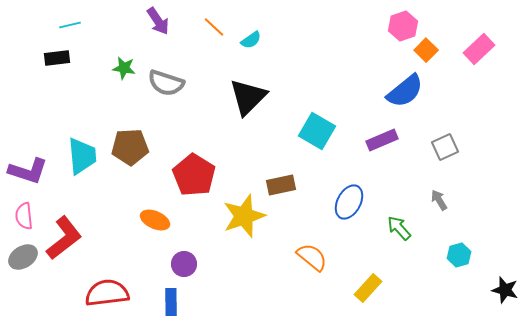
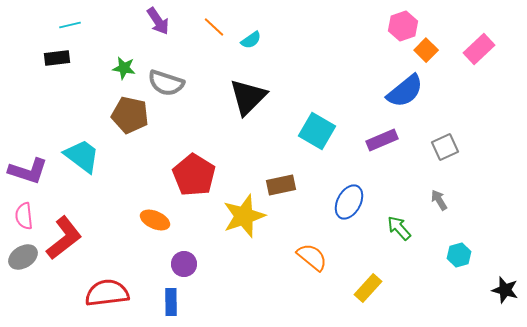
brown pentagon: moved 32 px up; rotated 15 degrees clockwise
cyan trapezoid: rotated 48 degrees counterclockwise
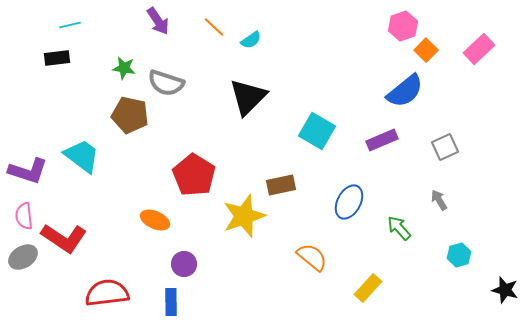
red L-shape: rotated 72 degrees clockwise
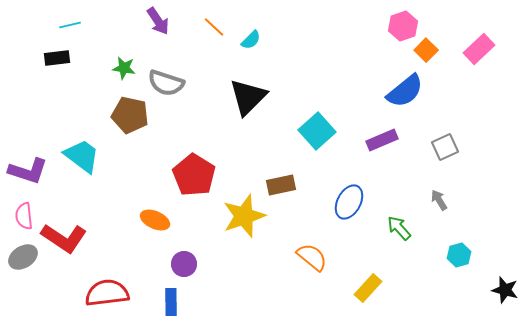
cyan semicircle: rotated 10 degrees counterclockwise
cyan square: rotated 18 degrees clockwise
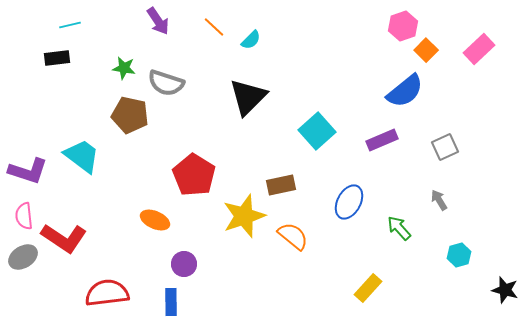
orange semicircle: moved 19 px left, 21 px up
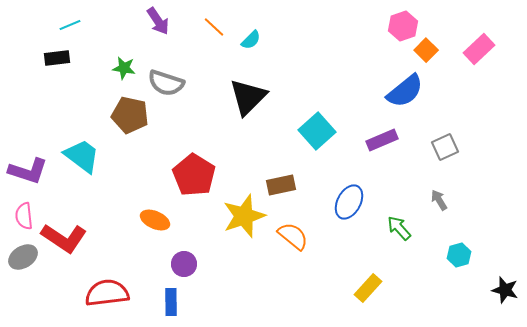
cyan line: rotated 10 degrees counterclockwise
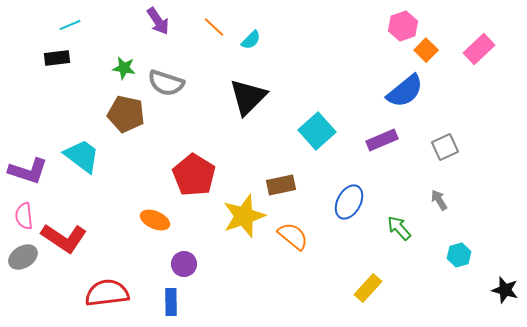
brown pentagon: moved 4 px left, 1 px up
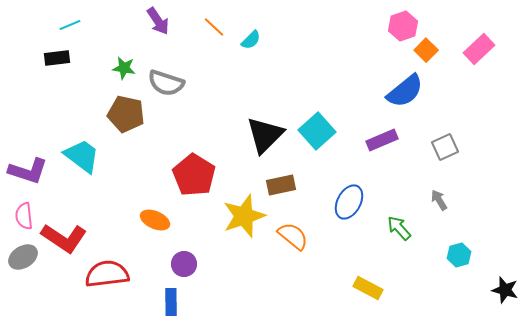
black triangle: moved 17 px right, 38 px down
yellow rectangle: rotated 76 degrees clockwise
red semicircle: moved 19 px up
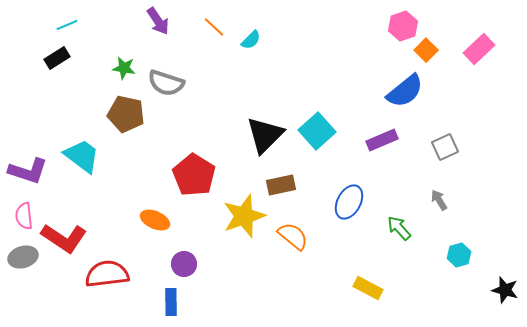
cyan line: moved 3 px left
black rectangle: rotated 25 degrees counterclockwise
gray ellipse: rotated 16 degrees clockwise
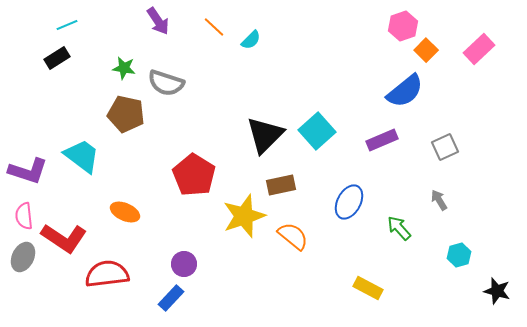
orange ellipse: moved 30 px left, 8 px up
gray ellipse: rotated 48 degrees counterclockwise
black star: moved 8 px left, 1 px down
blue rectangle: moved 4 px up; rotated 44 degrees clockwise
